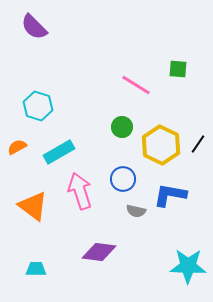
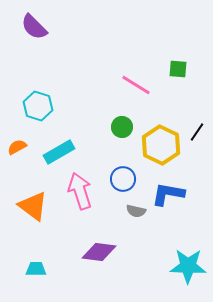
black line: moved 1 px left, 12 px up
blue L-shape: moved 2 px left, 1 px up
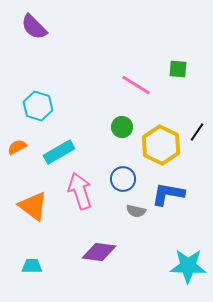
cyan trapezoid: moved 4 px left, 3 px up
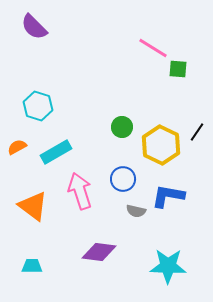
pink line: moved 17 px right, 37 px up
cyan rectangle: moved 3 px left
blue L-shape: moved 2 px down
cyan star: moved 20 px left
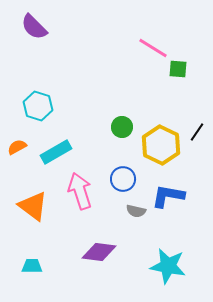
cyan star: rotated 9 degrees clockwise
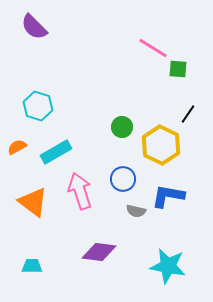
black line: moved 9 px left, 18 px up
orange triangle: moved 4 px up
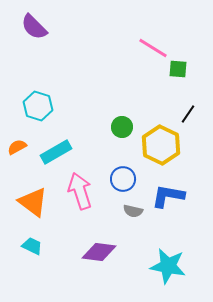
gray semicircle: moved 3 px left
cyan trapezoid: moved 20 px up; rotated 25 degrees clockwise
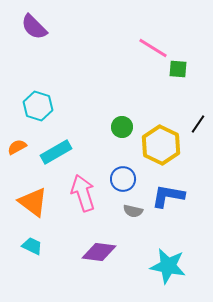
black line: moved 10 px right, 10 px down
pink arrow: moved 3 px right, 2 px down
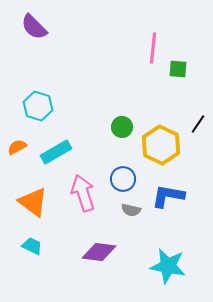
pink line: rotated 64 degrees clockwise
gray semicircle: moved 2 px left, 1 px up
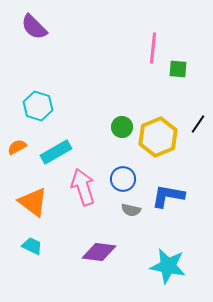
yellow hexagon: moved 3 px left, 8 px up; rotated 12 degrees clockwise
pink arrow: moved 6 px up
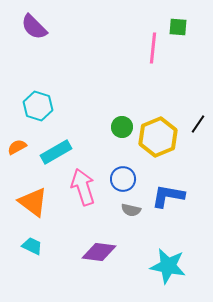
green square: moved 42 px up
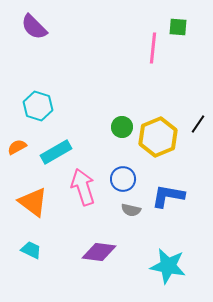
cyan trapezoid: moved 1 px left, 4 px down
